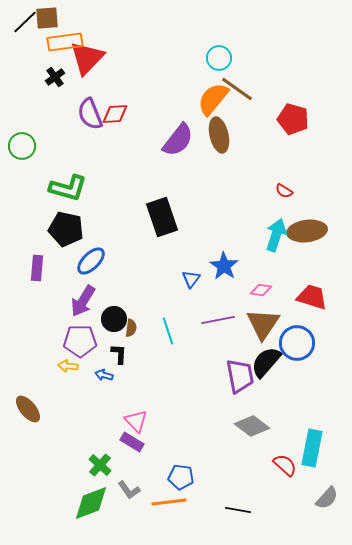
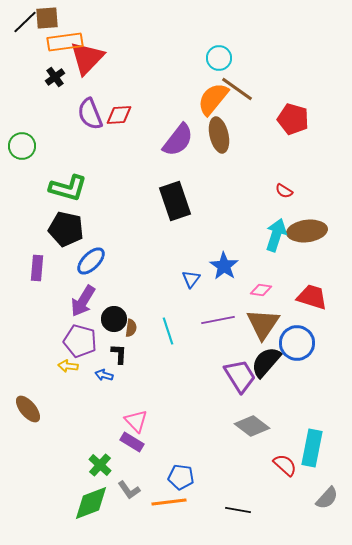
red diamond at (115, 114): moved 4 px right, 1 px down
black rectangle at (162, 217): moved 13 px right, 16 px up
purple pentagon at (80, 341): rotated 16 degrees clockwise
purple trapezoid at (240, 376): rotated 21 degrees counterclockwise
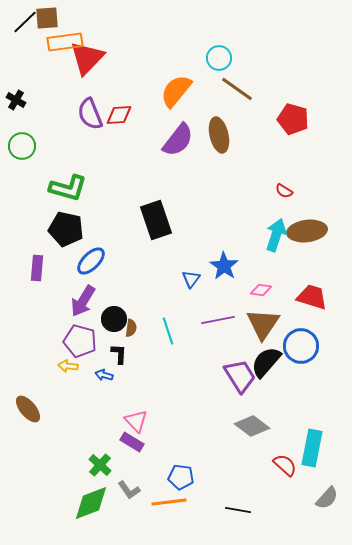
black cross at (55, 77): moved 39 px left, 23 px down; rotated 24 degrees counterclockwise
orange semicircle at (213, 99): moved 37 px left, 8 px up
black rectangle at (175, 201): moved 19 px left, 19 px down
blue circle at (297, 343): moved 4 px right, 3 px down
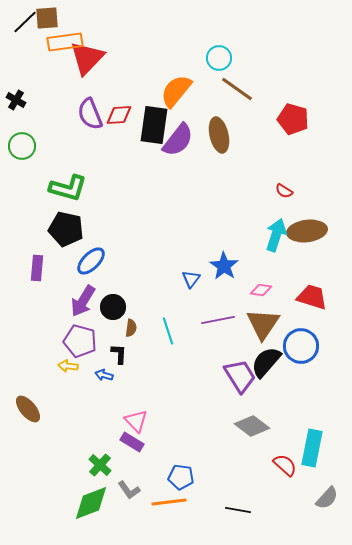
black rectangle at (156, 220): moved 2 px left, 95 px up; rotated 27 degrees clockwise
black circle at (114, 319): moved 1 px left, 12 px up
